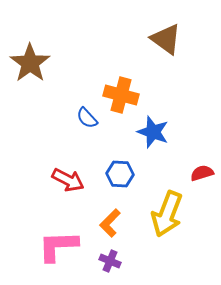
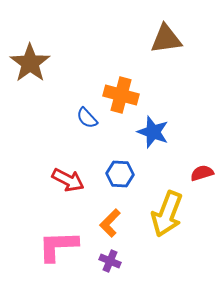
brown triangle: rotated 44 degrees counterclockwise
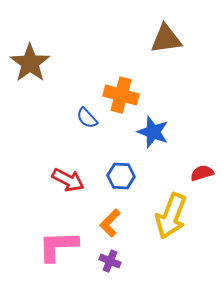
blue hexagon: moved 1 px right, 2 px down
yellow arrow: moved 4 px right, 2 px down
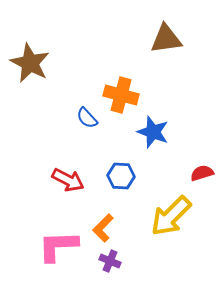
brown star: rotated 9 degrees counterclockwise
yellow arrow: rotated 24 degrees clockwise
orange L-shape: moved 7 px left, 5 px down
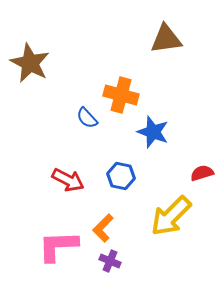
blue hexagon: rotated 8 degrees clockwise
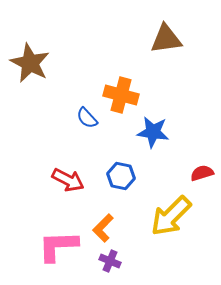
blue star: rotated 12 degrees counterclockwise
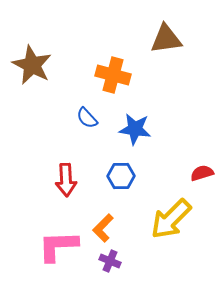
brown star: moved 2 px right, 2 px down
orange cross: moved 8 px left, 20 px up
blue star: moved 18 px left, 3 px up
blue hexagon: rotated 12 degrees counterclockwise
red arrow: moved 2 px left; rotated 60 degrees clockwise
yellow arrow: moved 3 px down
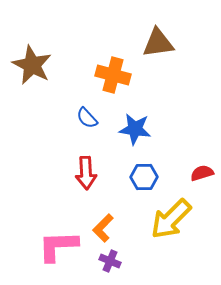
brown triangle: moved 8 px left, 4 px down
blue hexagon: moved 23 px right, 1 px down
red arrow: moved 20 px right, 7 px up
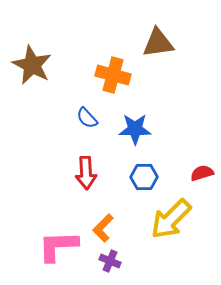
blue star: rotated 8 degrees counterclockwise
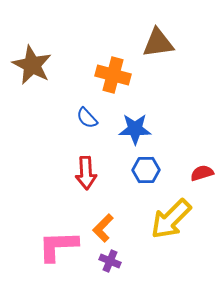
blue hexagon: moved 2 px right, 7 px up
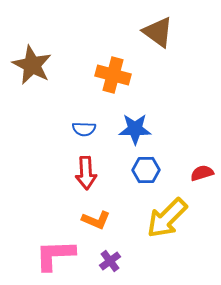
brown triangle: moved 11 px up; rotated 44 degrees clockwise
blue semicircle: moved 3 px left, 11 px down; rotated 45 degrees counterclockwise
yellow arrow: moved 4 px left, 1 px up
orange L-shape: moved 7 px left, 8 px up; rotated 112 degrees counterclockwise
pink L-shape: moved 3 px left, 9 px down
purple cross: rotated 30 degrees clockwise
